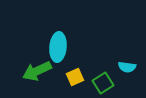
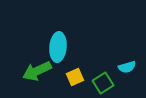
cyan semicircle: rotated 24 degrees counterclockwise
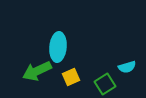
yellow square: moved 4 px left
green square: moved 2 px right, 1 px down
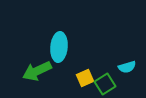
cyan ellipse: moved 1 px right
yellow square: moved 14 px right, 1 px down
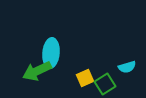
cyan ellipse: moved 8 px left, 6 px down
